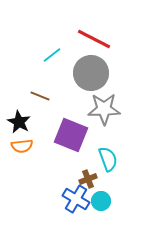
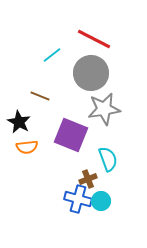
gray star: rotated 8 degrees counterclockwise
orange semicircle: moved 5 px right, 1 px down
blue cross: moved 2 px right; rotated 16 degrees counterclockwise
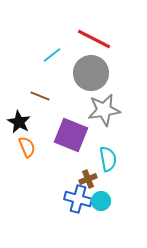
gray star: moved 1 px down
orange semicircle: rotated 105 degrees counterclockwise
cyan semicircle: rotated 10 degrees clockwise
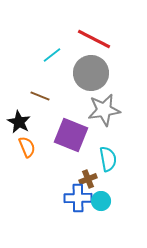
blue cross: moved 1 px up; rotated 16 degrees counterclockwise
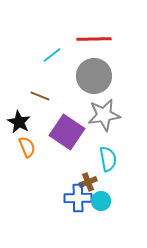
red line: rotated 28 degrees counterclockwise
gray circle: moved 3 px right, 3 px down
gray star: moved 5 px down
purple square: moved 4 px left, 3 px up; rotated 12 degrees clockwise
brown cross: moved 3 px down
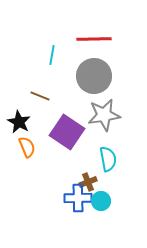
cyan line: rotated 42 degrees counterclockwise
